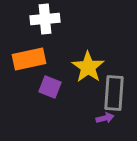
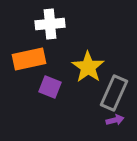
white cross: moved 5 px right, 5 px down
gray rectangle: rotated 20 degrees clockwise
purple arrow: moved 10 px right, 2 px down
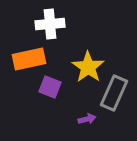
purple arrow: moved 28 px left, 1 px up
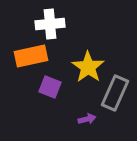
orange rectangle: moved 2 px right, 3 px up
gray rectangle: moved 1 px right
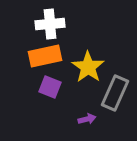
orange rectangle: moved 14 px right
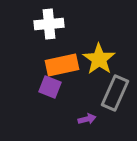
white cross: moved 1 px left
orange rectangle: moved 17 px right, 9 px down
yellow star: moved 11 px right, 8 px up
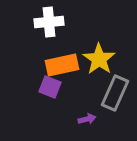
white cross: moved 2 px up
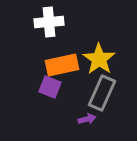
gray rectangle: moved 13 px left
